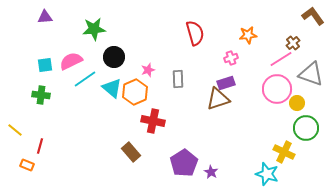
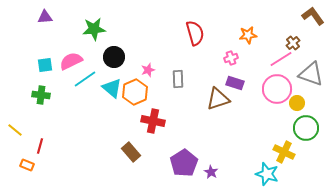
purple rectangle: moved 9 px right; rotated 36 degrees clockwise
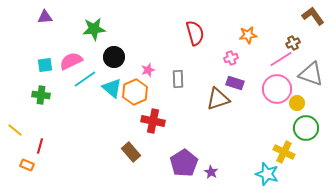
brown cross: rotated 16 degrees clockwise
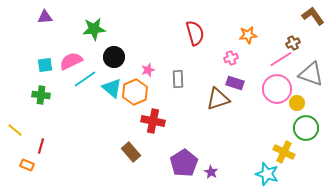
red line: moved 1 px right
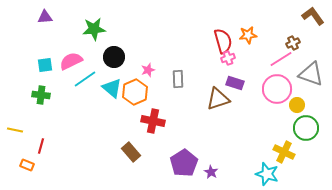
red semicircle: moved 28 px right, 8 px down
pink cross: moved 3 px left
yellow circle: moved 2 px down
yellow line: rotated 28 degrees counterclockwise
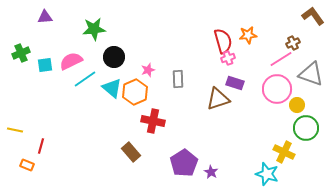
green cross: moved 20 px left, 42 px up; rotated 30 degrees counterclockwise
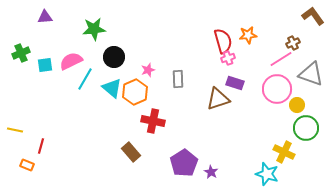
cyan line: rotated 25 degrees counterclockwise
